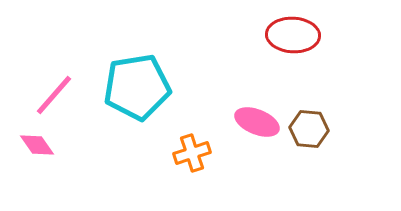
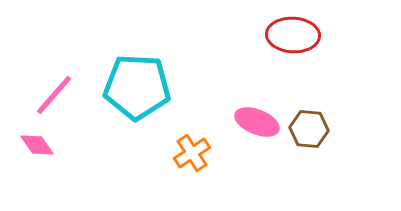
cyan pentagon: rotated 12 degrees clockwise
orange cross: rotated 15 degrees counterclockwise
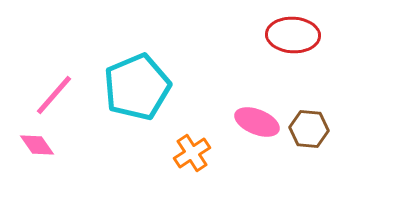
cyan pentagon: rotated 26 degrees counterclockwise
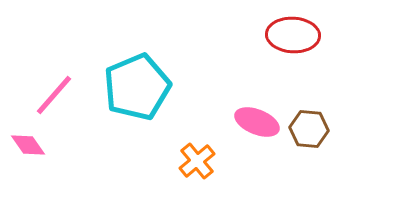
pink diamond: moved 9 px left
orange cross: moved 5 px right, 8 px down; rotated 6 degrees counterclockwise
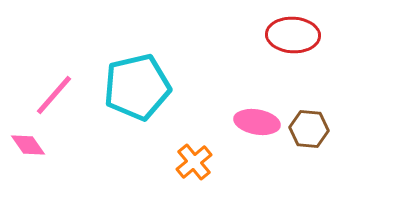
cyan pentagon: rotated 10 degrees clockwise
pink ellipse: rotated 12 degrees counterclockwise
orange cross: moved 3 px left, 1 px down
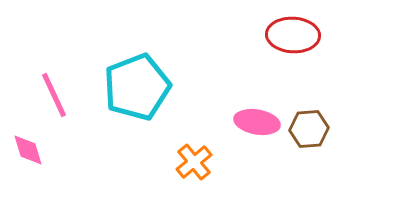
cyan pentagon: rotated 8 degrees counterclockwise
pink line: rotated 66 degrees counterclockwise
brown hexagon: rotated 9 degrees counterclockwise
pink diamond: moved 5 px down; rotated 18 degrees clockwise
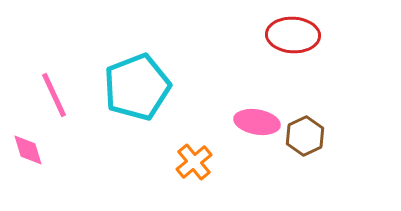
brown hexagon: moved 4 px left, 7 px down; rotated 21 degrees counterclockwise
